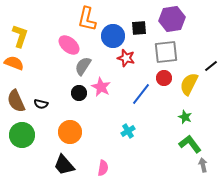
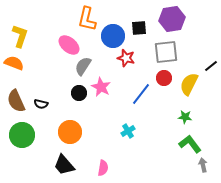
green star: rotated 16 degrees counterclockwise
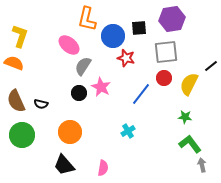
gray arrow: moved 1 px left
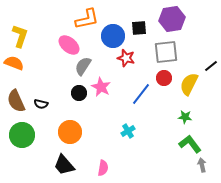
orange L-shape: rotated 115 degrees counterclockwise
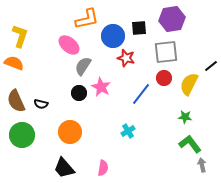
black trapezoid: moved 3 px down
